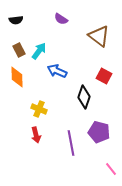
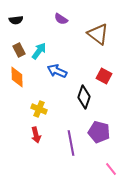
brown triangle: moved 1 px left, 2 px up
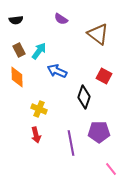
purple pentagon: rotated 15 degrees counterclockwise
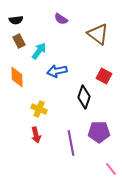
brown rectangle: moved 9 px up
blue arrow: rotated 36 degrees counterclockwise
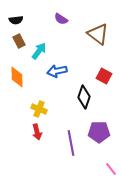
red arrow: moved 1 px right, 3 px up
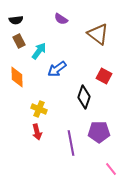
blue arrow: moved 2 px up; rotated 24 degrees counterclockwise
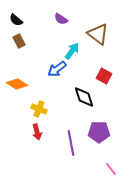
black semicircle: rotated 48 degrees clockwise
cyan arrow: moved 33 px right
orange diamond: moved 7 px down; rotated 55 degrees counterclockwise
black diamond: rotated 35 degrees counterclockwise
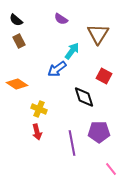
brown triangle: rotated 25 degrees clockwise
purple line: moved 1 px right
